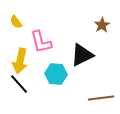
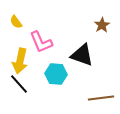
pink L-shape: rotated 10 degrees counterclockwise
black triangle: rotated 45 degrees clockwise
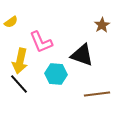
yellow semicircle: moved 5 px left; rotated 88 degrees counterclockwise
brown line: moved 4 px left, 4 px up
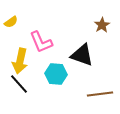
brown line: moved 3 px right
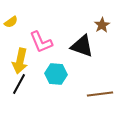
black triangle: moved 9 px up
black line: rotated 70 degrees clockwise
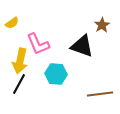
yellow semicircle: moved 1 px right, 1 px down
pink L-shape: moved 3 px left, 2 px down
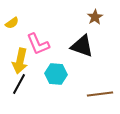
brown star: moved 7 px left, 8 px up
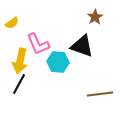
cyan hexagon: moved 2 px right, 12 px up
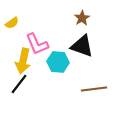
brown star: moved 13 px left, 1 px down
pink L-shape: moved 1 px left
yellow arrow: moved 3 px right
black line: rotated 10 degrees clockwise
brown line: moved 6 px left, 5 px up
